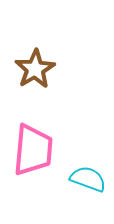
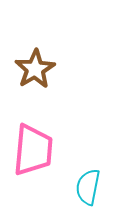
cyan semicircle: moved 8 px down; rotated 99 degrees counterclockwise
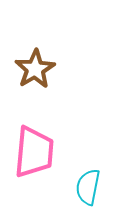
pink trapezoid: moved 1 px right, 2 px down
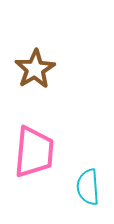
cyan semicircle: rotated 15 degrees counterclockwise
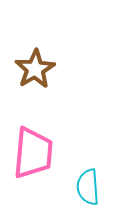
pink trapezoid: moved 1 px left, 1 px down
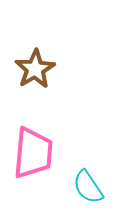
cyan semicircle: rotated 30 degrees counterclockwise
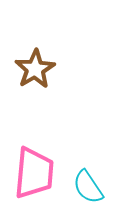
pink trapezoid: moved 1 px right, 20 px down
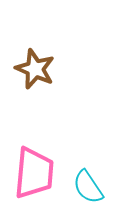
brown star: rotated 18 degrees counterclockwise
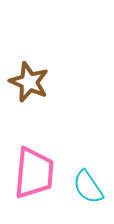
brown star: moved 6 px left, 13 px down
